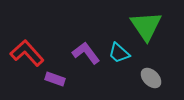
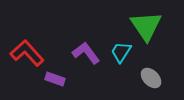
cyan trapezoid: moved 2 px right, 1 px up; rotated 80 degrees clockwise
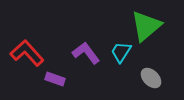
green triangle: rotated 24 degrees clockwise
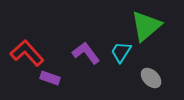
purple rectangle: moved 5 px left, 1 px up
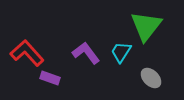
green triangle: rotated 12 degrees counterclockwise
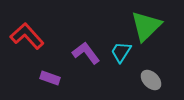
green triangle: rotated 8 degrees clockwise
red L-shape: moved 17 px up
gray ellipse: moved 2 px down
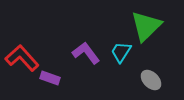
red L-shape: moved 5 px left, 22 px down
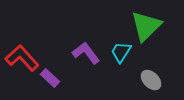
purple rectangle: rotated 24 degrees clockwise
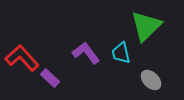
cyan trapezoid: moved 1 px down; rotated 45 degrees counterclockwise
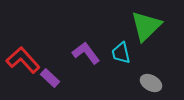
red L-shape: moved 1 px right, 2 px down
gray ellipse: moved 3 px down; rotated 15 degrees counterclockwise
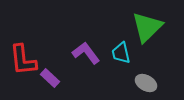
green triangle: moved 1 px right, 1 px down
red L-shape: rotated 144 degrees counterclockwise
gray ellipse: moved 5 px left
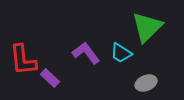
cyan trapezoid: rotated 45 degrees counterclockwise
gray ellipse: rotated 50 degrees counterclockwise
